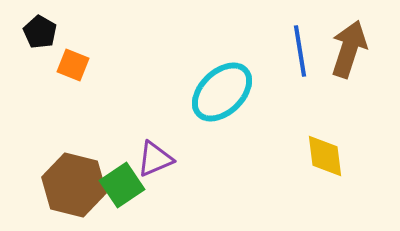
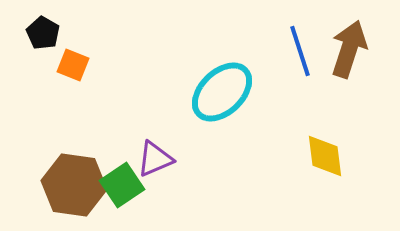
black pentagon: moved 3 px right, 1 px down
blue line: rotated 9 degrees counterclockwise
brown hexagon: rotated 6 degrees counterclockwise
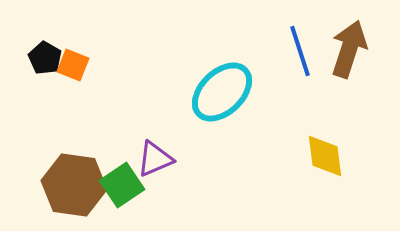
black pentagon: moved 2 px right, 25 px down
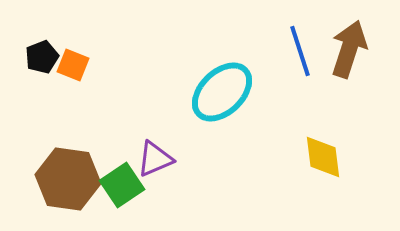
black pentagon: moved 3 px left, 1 px up; rotated 20 degrees clockwise
yellow diamond: moved 2 px left, 1 px down
brown hexagon: moved 6 px left, 6 px up
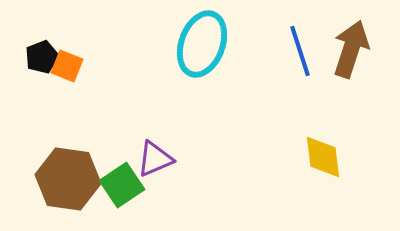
brown arrow: moved 2 px right
orange square: moved 6 px left, 1 px down
cyan ellipse: moved 20 px left, 48 px up; rotated 26 degrees counterclockwise
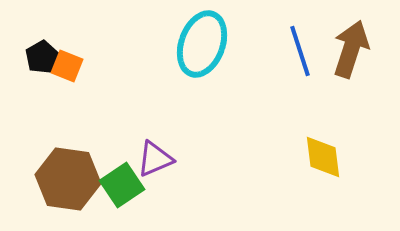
black pentagon: rotated 8 degrees counterclockwise
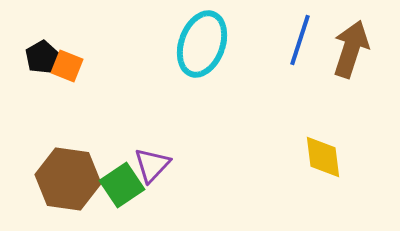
blue line: moved 11 px up; rotated 36 degrees clockwise
purple triangle: moved 3 px left, 6 px down; rotated 24 degrees counterclockwise
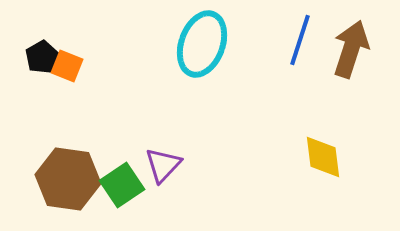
purple triangle: moved 11 px right
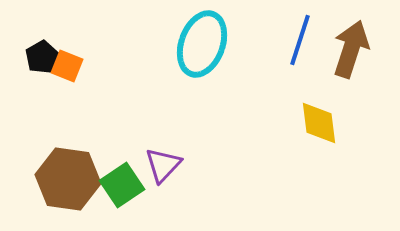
yellow diamond: moved 4 px left, 34 px up
